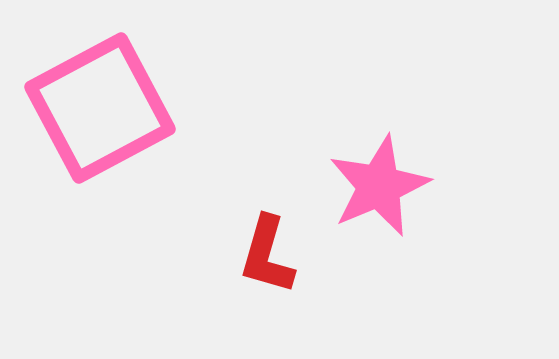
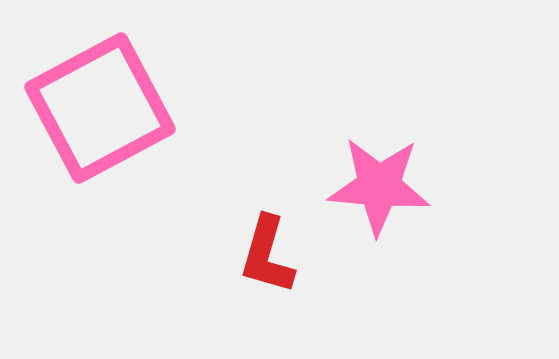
pink star: rotated 28 degrees clockwise
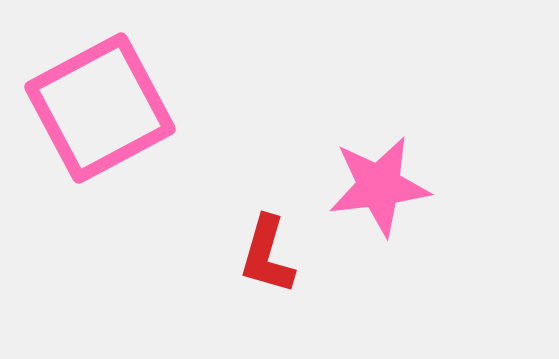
pink star: rotated 12 degrees counterclockwise
